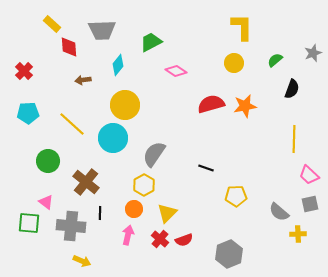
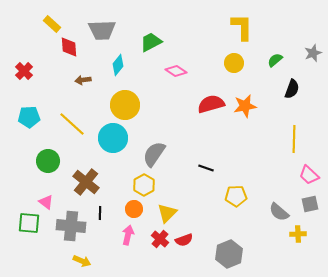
cyan pentagon at (28, 113): moved 1 px right, 4 px down
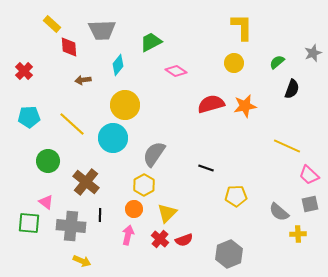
green semicircle at (275, 60): moved 2 px right, 2 px down
yellow line at (294, 139): moved 7 px left, 7 px down; rotated 68 degrees counterclockwise
black line at (100, 213): moved 2 px down
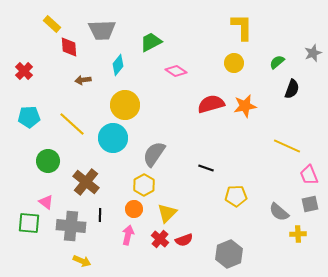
pink trapezoid at (309, 175): rotated 25 degrees clockwise
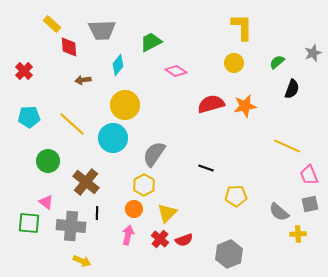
black line at (100, 215): moved 3 px left, 2 px up
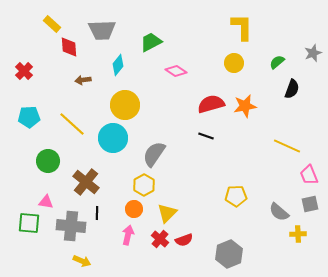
black line at (206, 168): moved 32 px up
pink triangle at (46, 202): rotated 28 degrees counterclockwise
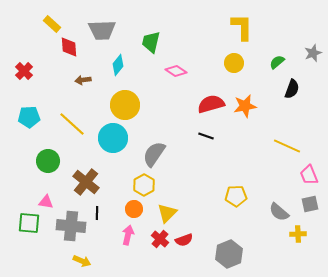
green trapezoid at (151, 42): rotated 50 degrees counterclockwise
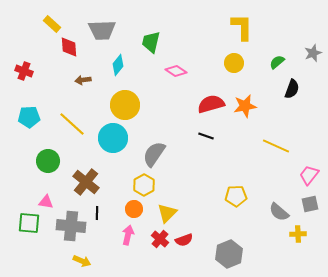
red cross at (24, 71): rotated 24 degrees counterclockwise
yellow line at (287, 146): moved 11 px left
pink trapezoid at (309, 175): rotated 60 degrees clockwise
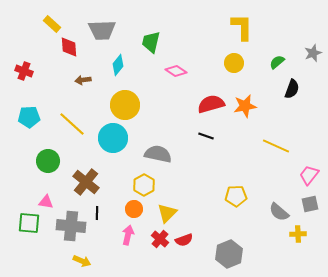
gray semicircle at (154, 154): moved 4 px right; rotated 68 degrees clockwise
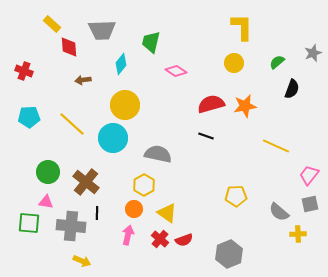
cyan diamond at (118, 65): moved 3 px right, 1 px up
green circle at (48, 161): moved 11 px down
yellow triangle at (167, 213): rotated 40 degrees counterclockwise
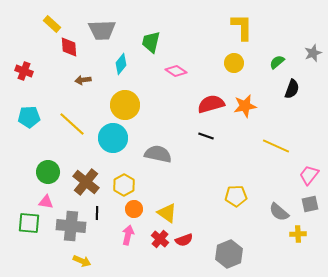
yellow hexagon at (144, 185): moved 20 px left
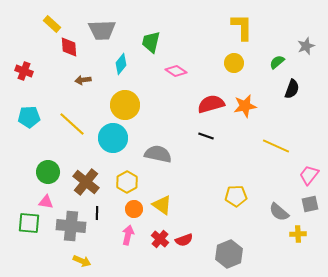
gray star at (313, 53): moved 7 px left, 7 px up
yellow hexagon at (124, 185): moved 3 px right, 3 px up
yellow triangle at (167, 213): moved 5 px left, 8 px up
